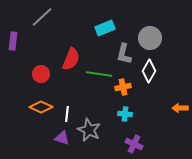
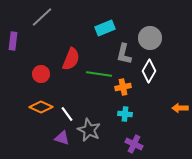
white line: rotated 42 degrees counterclockwise
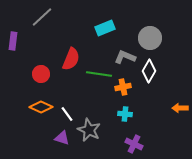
gray L-shape: moved 1 px right, 3 px down; rotated 100 degrees clockwise
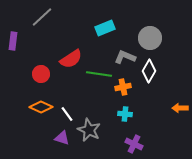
red semicircle: rotated 35 degrees clockwise
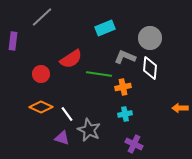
white diamond: moved 1 px right, 3 px up; rotated 25 degrees counterclockwise
cyan cross: rotated 16 degrees counterclockwise
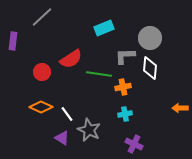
cyan rectangle: moved 1 px left
gray L-shape: moved 1 px up; rotated 25 degrees counterclockwise
red circle: moved 1 px right, 2 px up
purple triangle: rotated 14 degrees clockwise
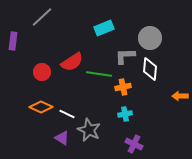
red semicircle: moved 1 px right, 3 px down
white diamond: moved 1 px down
orange arrow: moved 12 px up
white line: rotated 28 degrees counterclockwise
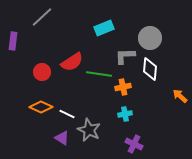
orange arrow: rotated 42 degrees clockwise
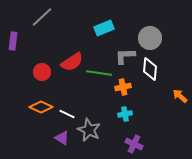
green line: moved 1 px up
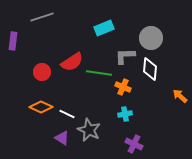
gray line: rotated 25 degrees clockwise
gray circle: moved 1 px right
orange cross: rotated 35 degrees clockwise
